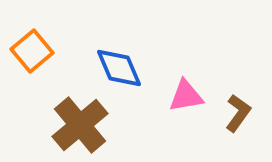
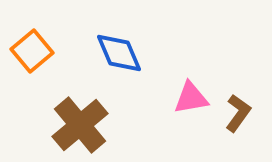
blue diamond: moved 15 px up
pink triangle: moved 5 px right, 2 px down
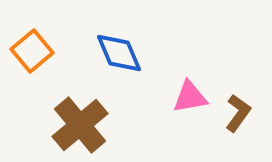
pink triangle: moved 1 px left, 1 px up
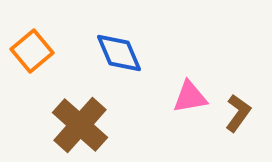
brown cross: rotated 8 degrees counterclockwise
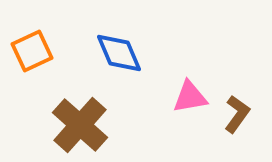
orange square: rotated 15 degrees clockwise
brown L-shape: moved 1 px left, 1 px down
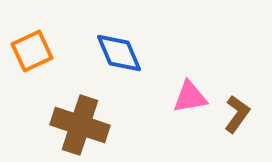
brown cross: rotated 24 degrees counterclockwise
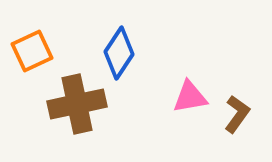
blue diamond: rotated 57 degrees clockwise
brown cross: moved 3 px left, 21 px up; rotated 30 degrees counterclockwise
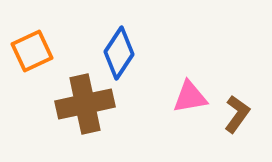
brown cross: moved 8 px right
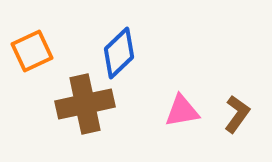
blue diamond: rotated 12 degrees clockwise
pink triangle: moved 8 px left, 14 px down
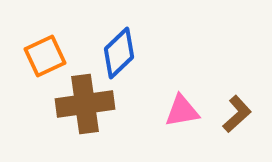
orange square: moved 13 px right, 5 px down
brown cross: rotated 4 degrees clockwise
brown L-shape: rotated 12 degrees clockwise
